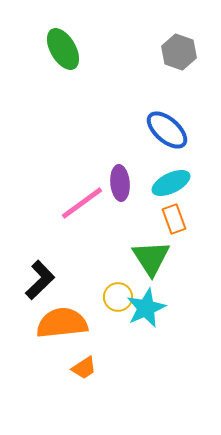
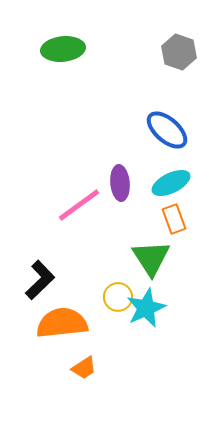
green ellipse: rotated 66 degrees counterclockwise
pink line: moved 3 px left, 2 px down
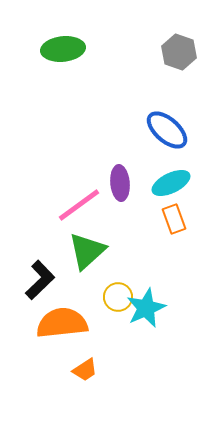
green triangle: moved 64 px left, 7 px up; rotated 21 degrees clockwise
orange trapezoid: moved 1 px right, 2 px down
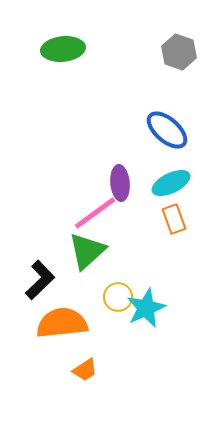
pink line: moved 16 px right, 8 px down
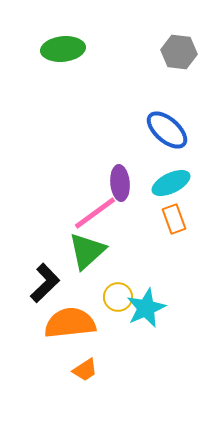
gray hexagon: rotated 12 degrees counterclockwise
black L-shape: moved 5 px right, 3 px down
orange semicircle: moved 8 px right
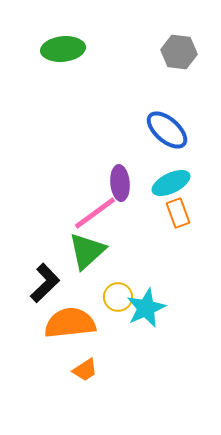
orange rectangle: moved 4 px right, 6 px up
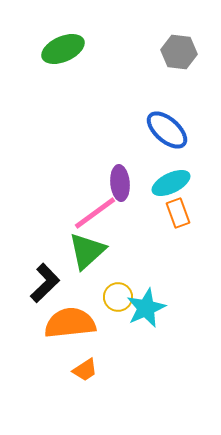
green ellipse: rotated 18 degrees counterclockwise
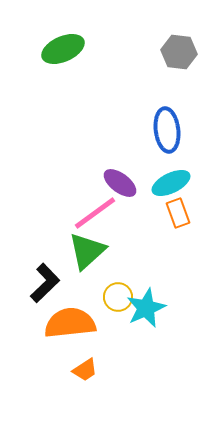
blue ellipse: rotated 42 degrees clockwise
purple ellipse: rotated 48 degrees counterclockwise
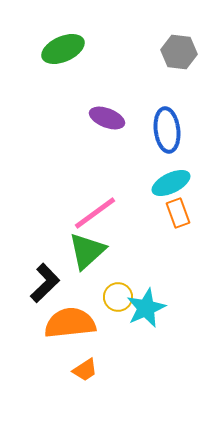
purple ellipse: moved 13 px left, 65 px up; rotated 16 degrees counterclockwise
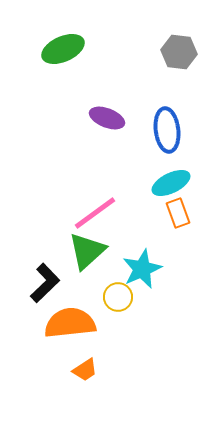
cyan star: moved 4 px left, 39 px up
